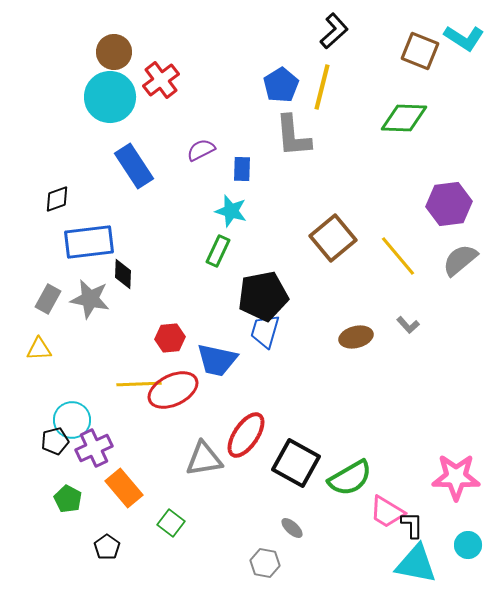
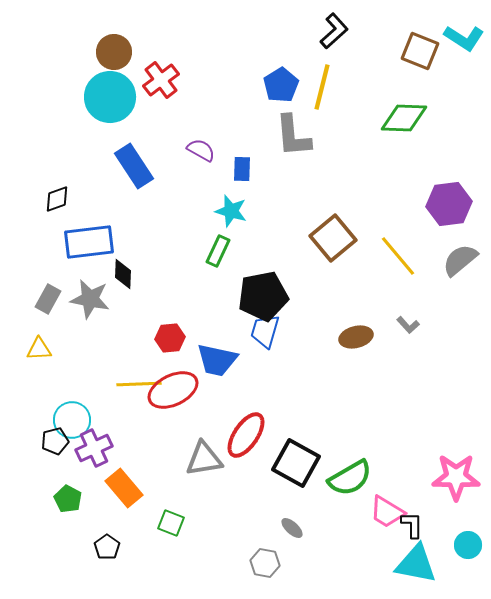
purple semicircle at (201, 150): rotated 56 degrees clockwise
green square at (171, 523): rotated 16 degrees counterclockwise
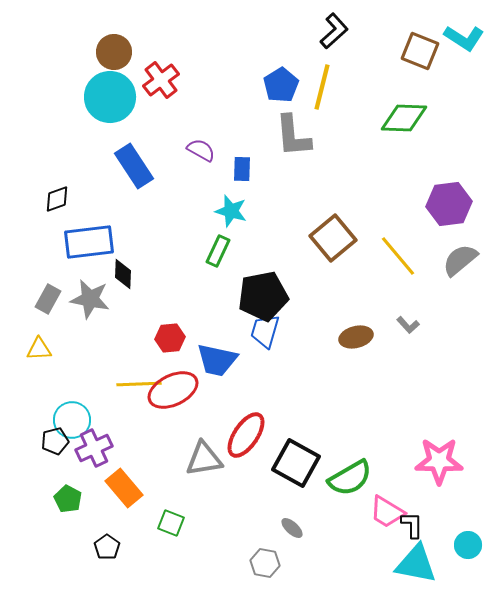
pink star at (456, 477): moved 17 px left, 16 px up
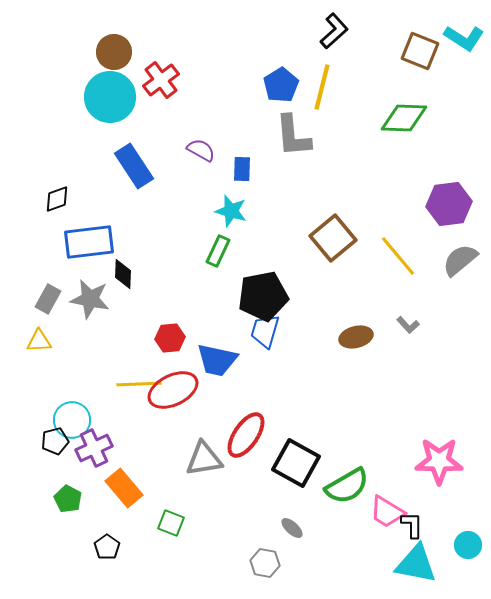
yellow triangle at (39, 349): moved 8 px up
green semicircle at (350, 478): moved 3 px left, 8 px down
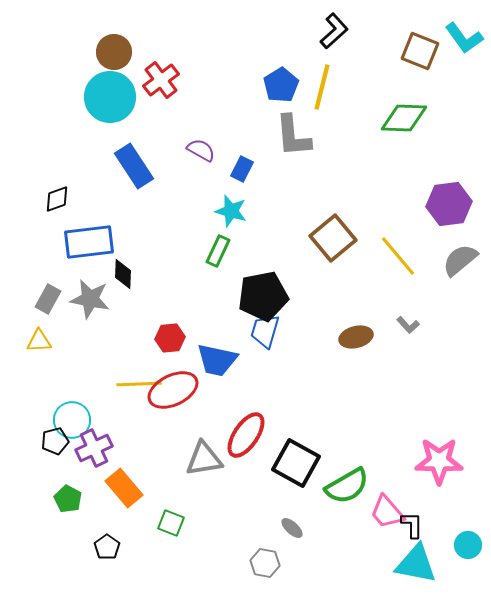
cyan L-shape at (464, 38): rotated 21 degrees clockwise
blue rectangle at (242, 169): rotated 25 degrees clockwise
pink trapezoid at (387, 512): rotated 18 degrees clockwise
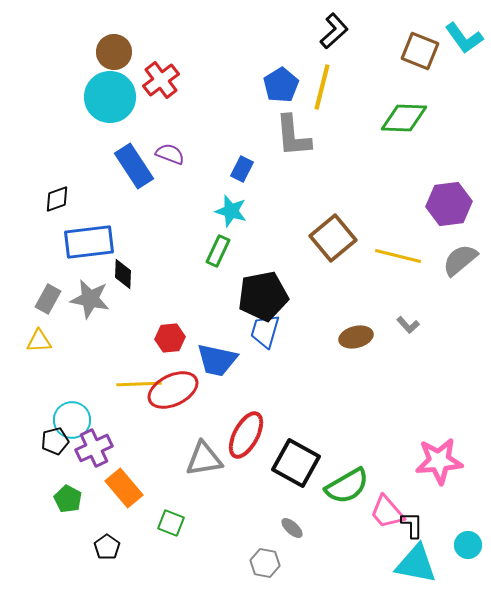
purple semicircle at (201, 150): moved 31 px left, 4 px down; rotated 8 degrees counterclockwise
yellow line at (398, 256): rotated 36 degrees counterclockwise
red ellipse at (246, 435): rotated 6 degrees counterclockwise
pink star at (439, 461): rotated 6 degrees counterclockwise
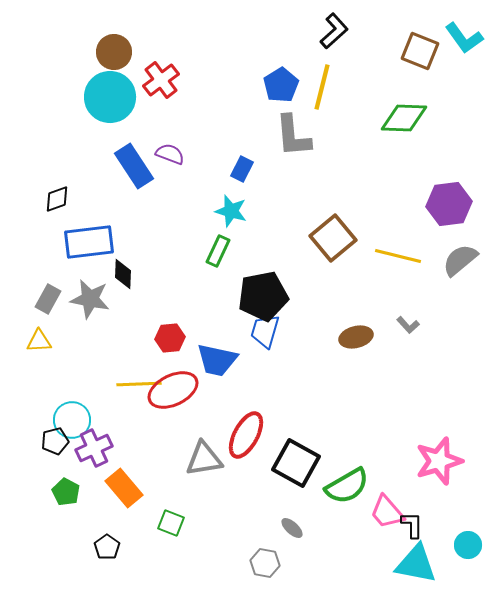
pink star at (439, 461): rotated 12 degrees counterclockwise
green pentagon at (68, 499): moved 2 px left, 7 px up
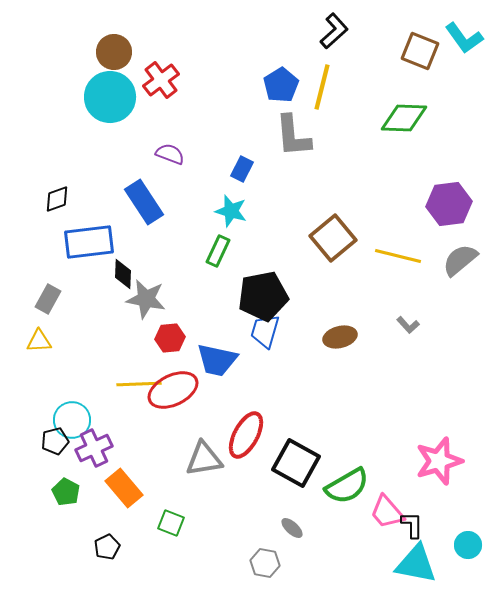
blue rectangle at (134, 166): moved 10 px right, 36 px down
gray star at (90, 299): moved 56 px right
brown ellipse at (356, 337): moved 16 px left
black pentagon at (107, 547): rotated 10 degrees clockwise
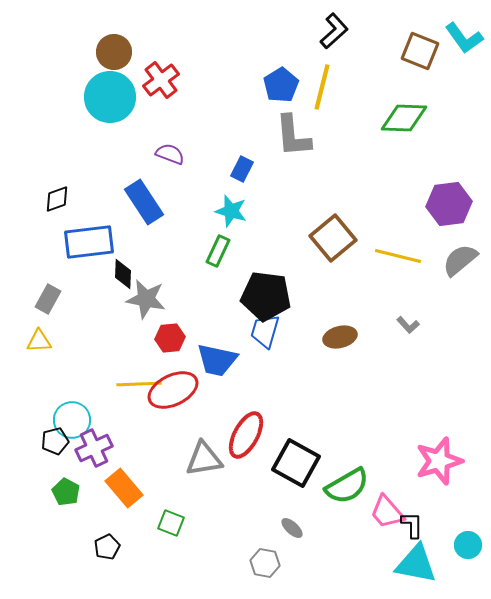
black pentagon at (263, 296): moved 3 px right; rotated 18 degrees clockwise
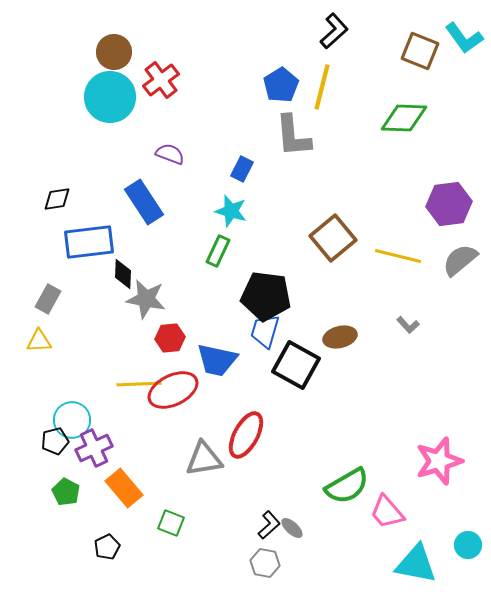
black diamond at (57, 199): rotated 12 degrees clockwise
black square at (296, 463): moved 98 px up
black L-shape at (412, 525): moved 143 px left; rotated 48 degrees clockwise
